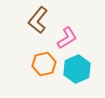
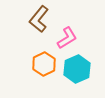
brown L-shape: moved 1 px right, 1 px up
orange hexagon: rotated 15 degrees counterclockwise
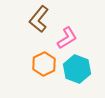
cyan hexagon: rotated 16 degrees counterclockwise
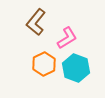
brown L-shape: moved 3 px left, 3 px down
cyan hexagon: moved 1 px left, 1 px up
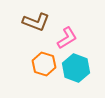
brown L-shape: rotated 108 degrees counterclockwise
orange hexagon: rotated 15 degrees counterclockwise
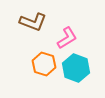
brown L-shape: moved 3 px left
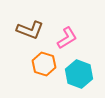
brown L-shape: moved 3 px left, 8 px down
cyan hexagon: moved 3 px right, 6 px down
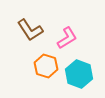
brown L-shape: rotated 36 degrees clockwise
orange hexagon: moved 2 px right, 2 px down
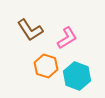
cyan hexagon: moved 2 px left, 2 px down
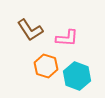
pink L-shape: rotated 35 degrees clockwise
